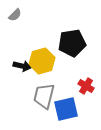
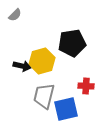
red cross: rotated 28 degrees counterclockwise
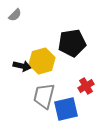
red cross: rotated 35 degrees counterclockwise
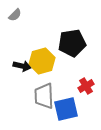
gray trapezoid: rotated 16 degrees counterclockwise
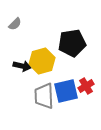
gray semicircle: moved 9 px down
blue square: moved 18 px up
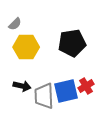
yellow hexagon: moved 16 px left, 14 px up; rotated 15 degrees clockwise
black arrow: moved 20 px down
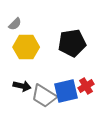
gray trapezoid: rotated 56 degrees counterclockwise
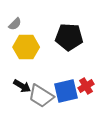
black pentagon: moved 3 px left, 6 px up; rotated 12 degrees clockwise
black arrow: rotated 18 degrees clockwise
gray trapezoid: moved 3 px left
